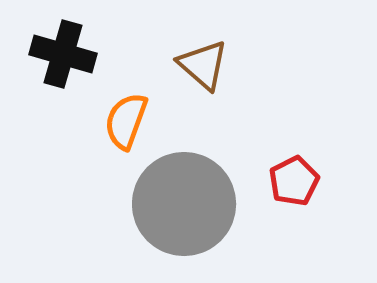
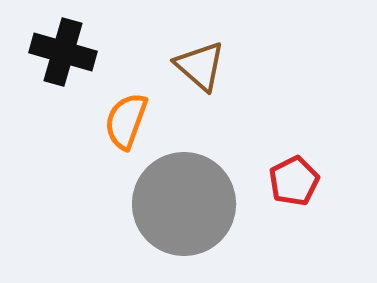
black cross: moved 2 px up
brown triangle: moved 3 px left, 1 px down
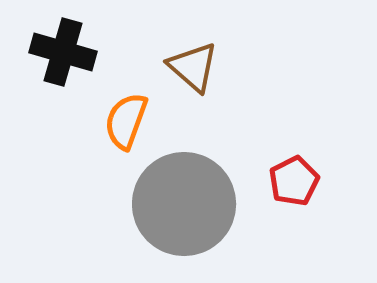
brown triangle: moved 7 px left, 1 px down
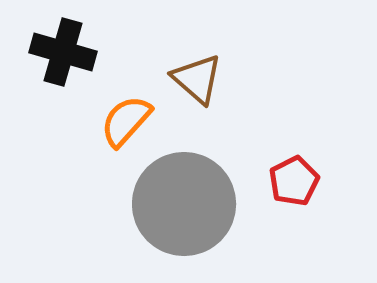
brown triangle: moved 4 px right, 12 px down
orange semicircle: rotated 22 degrees clockwise
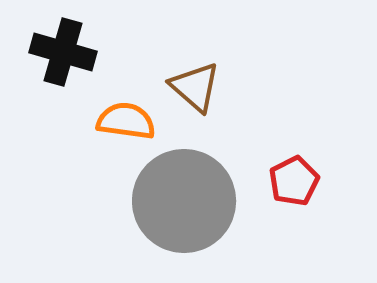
brown triangle: moved 2 px left, 8 px down
orange semicircle: rotated 56 degrees clockwise
gray circle: moved 3 px up
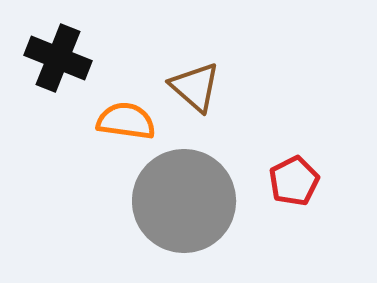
black cross: moved 5 px left, 6 px down; rotated 6 degrees clockwise
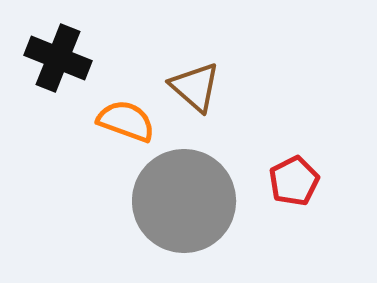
orange semicircle: rotated 12 degrees clockwise
